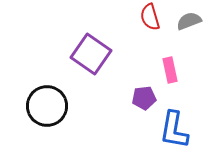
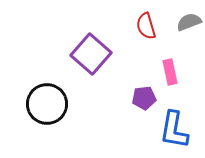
red semicircle: moved 4 px left, 9 px down
gray semicircle: moved 1 px down
purple square: rotated 6 degrees clockwise
pink rectangle: moved 2 px down
black circle: moved 2 px up
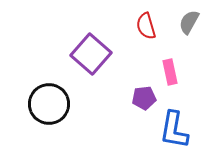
gray semicircle: rotated 40 degrees counterclockwise
black circle: moved 2 px right
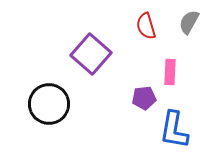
pink rectangle: rotated 15 degrees clockwise
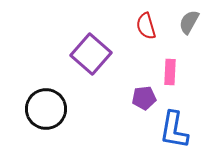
black circle: moved 3 px left, 5 px down
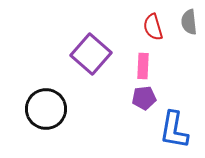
gray semicircle: rotated 35 degrees counterclockwise
red semicircle: moved 7 px right, 1 px down
pink rectangle: moved 27 px left, 6 px up
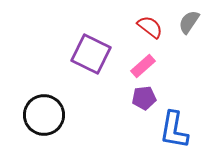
gray semicircle: rotated 40 degrees clockwise
red semicircle: moved 3 px left; rotated 144 degrees clockwise
purple square: rotated 15 degrees counterclockwise
pink rectangle: rotated 45 degrees clockwise
black circle: moved 2 px left, 6 px down
